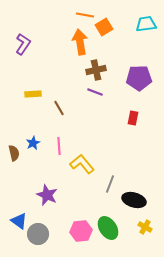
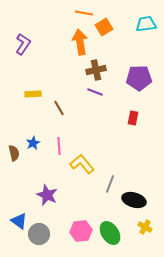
orange line: moved 1 px left, 2 px up
green ellipse: moved 2 px right, 5 px down
gray circle: moved 1 px right
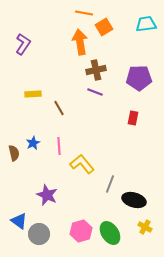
pink hexagon: rotated 10 degrees counterclockwise
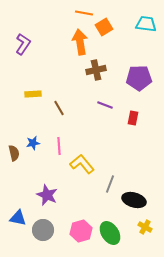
cyan trapezoid: rotated 15 degrees clockwise
purple line: moved 10 px right, 13 px down
blue star: rotated 16 degrees clockwise
blue triangle: moved 1 px left, 3 px up; rotated 24 degrees counterclockwise
gray circle: moved 4 px right, 4 px up
